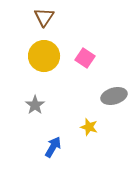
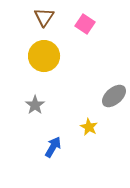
pink square: moved 34 px up
gray ellipse: rotated 25 degrees counterclockwise
yellow star: rotated 12 degrees clockwise
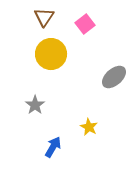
pink square: rotated 18 degrees clockwise
yellow circle: moved 7 px right, 2 px up
gray ellipse: moved 19 px up
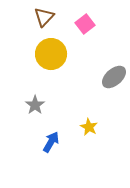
brown triangle: rotated 10 degrees clockwise
blue arrow: moved 2 px left, 5 px up
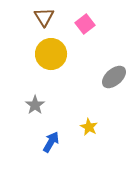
brown triangle: rotated 15 degrees counterclockwise
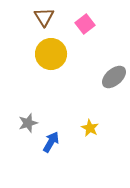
gray star: moved 7 px left, 18 px down; rotated 18 degrees clockwise
yellow star: moved 1 px right, 1 px down
